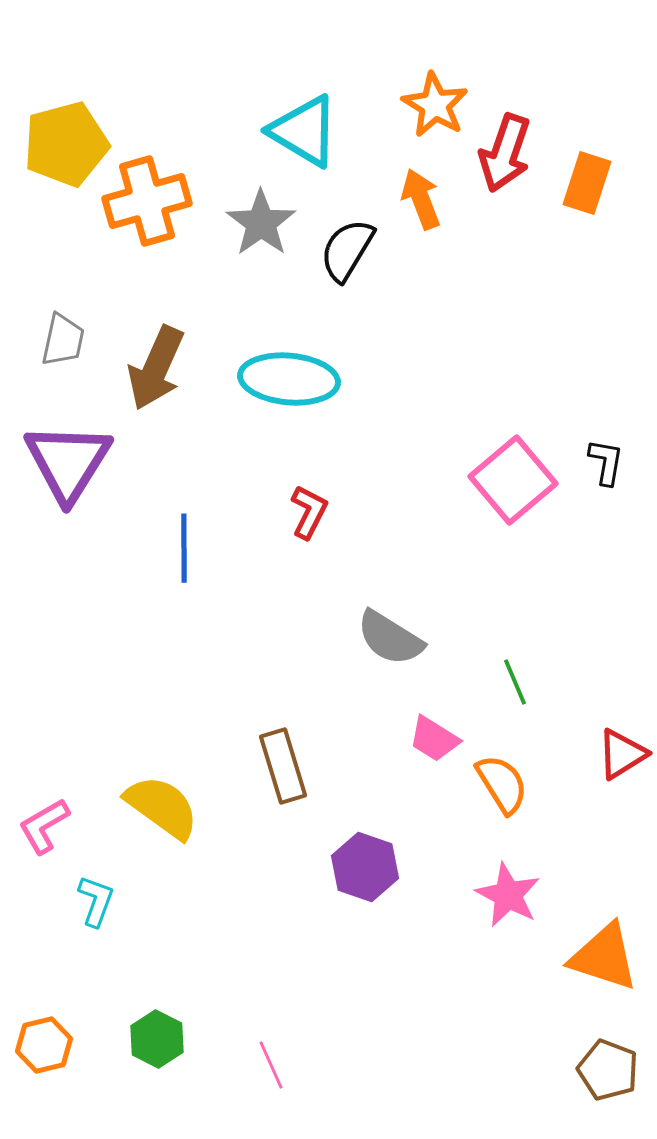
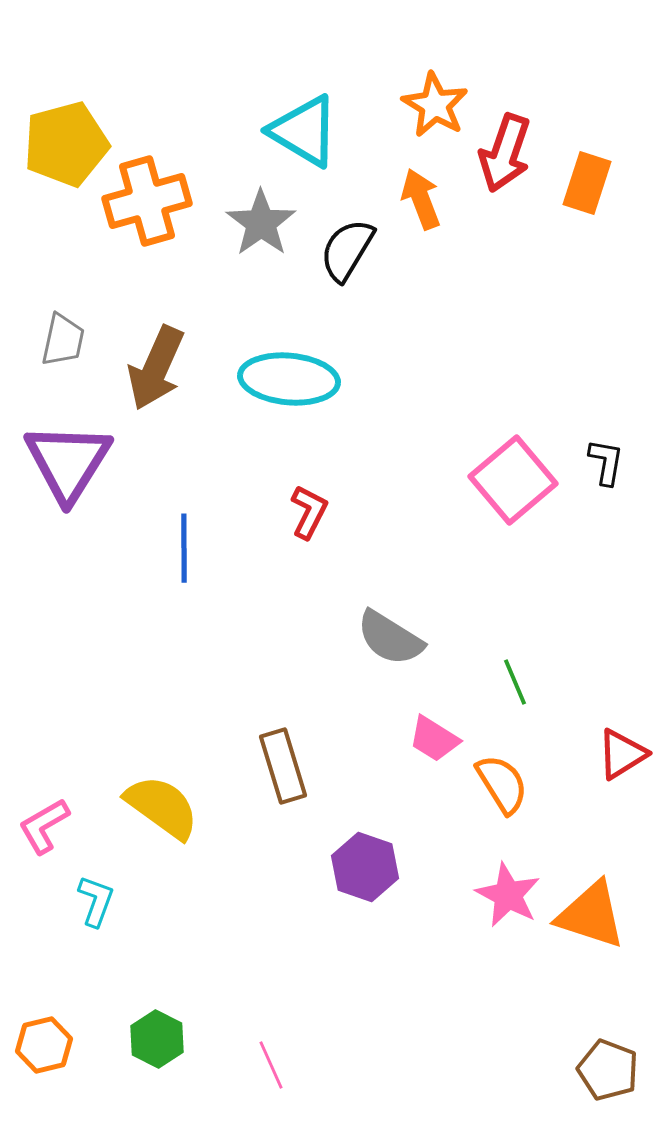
orange triangle: moved 13 px left, 42 px up
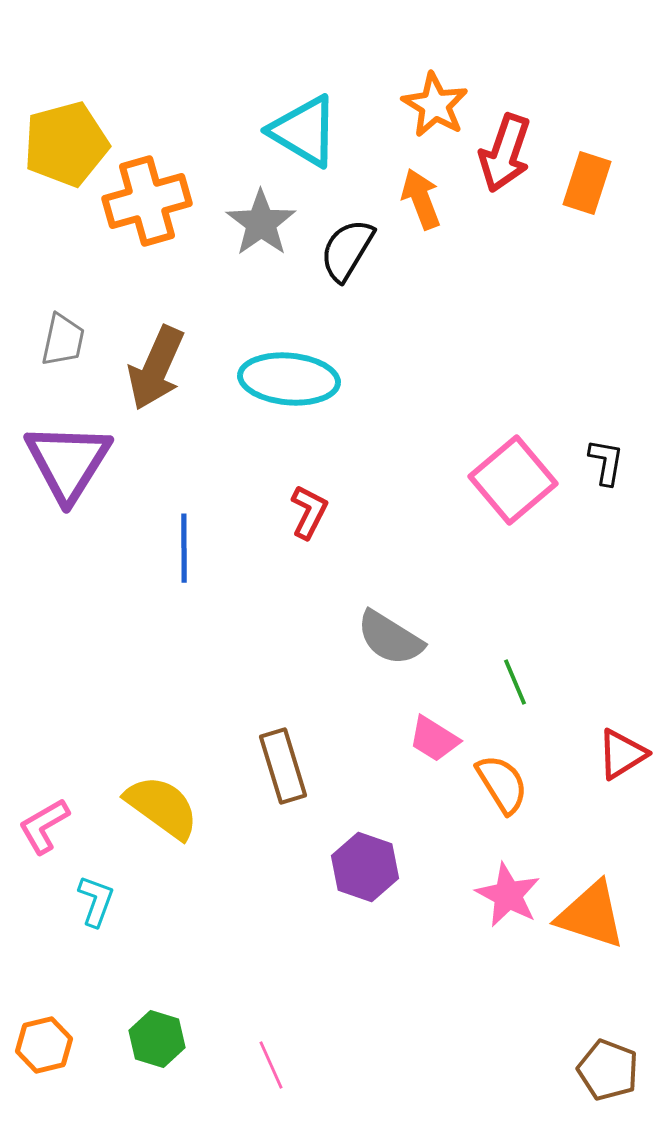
green hexagon: rotated 10 degrees counterclockwise
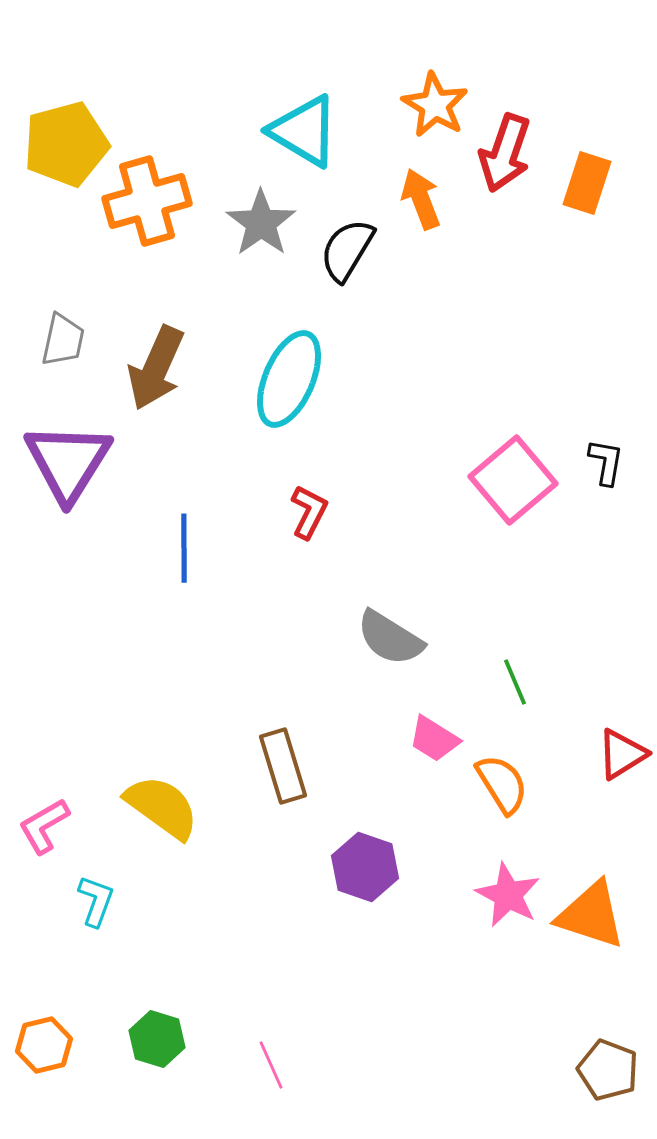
cyan ellipse: rotated 72 degrees counterclockwise
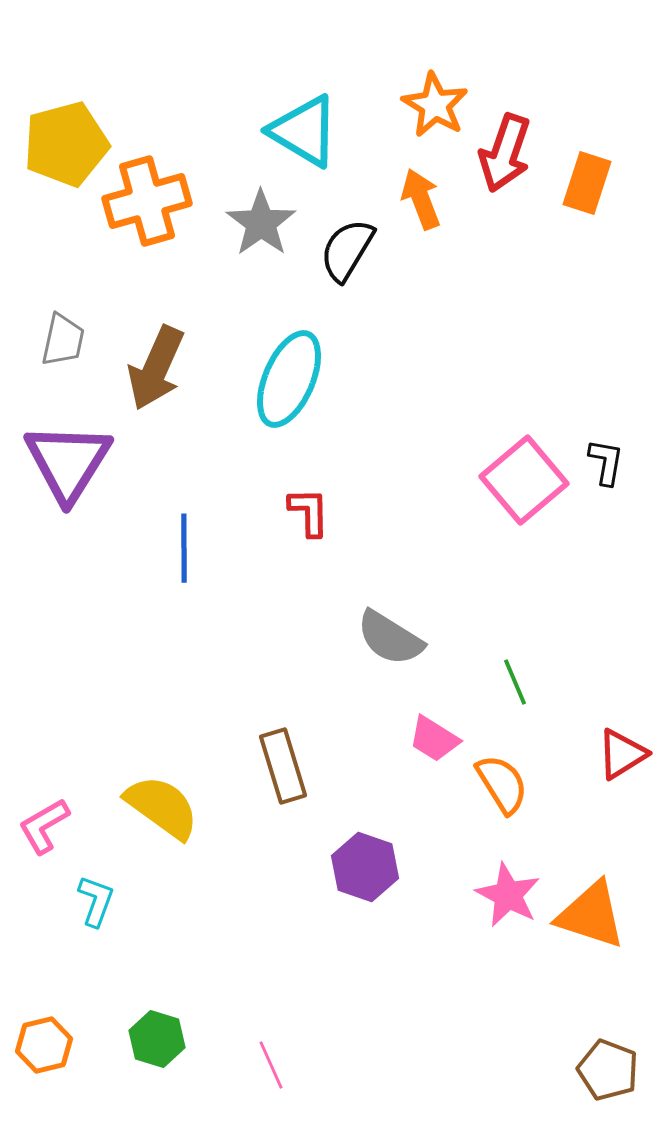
pink square: moved 11 px right
red L-shape: rotated 28 degrees counterclockwise
